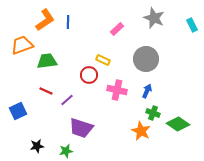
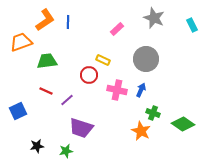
orange trapezoid: moved 1 px left, 3 px up
blue arrow: moved 6 px left, 1 px up
green diamond: moved 5 px right
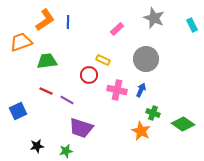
purple line: rotated 72 degrees clockwise
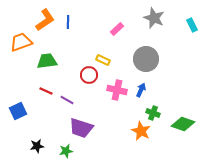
green diamond: rotated 15 degrees counterclockwise
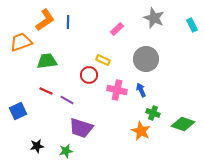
blue arrow: rotated 48 degrees counterclockwise
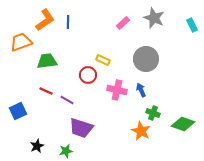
pink rectangle: moved 6 px right, 6 px up
red circle: moved 1 px left
black star: rotated 16 degrees counterclockwise
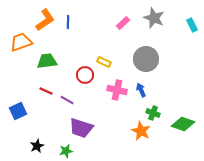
yellow rectangle: moved 1 px right, 2 px down
red circle: moved 3 px left
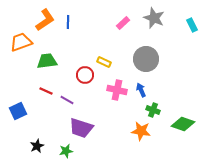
green cross: moved 3 px up
orange star: rotated 18 degrees counterclockwise
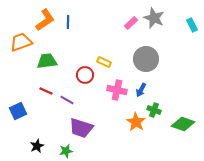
pink rectangle: moved 8 px right
blue arrow: rotated 128 degrees counterclockwise
green cross: moved 1 px right
orange star: moved 5 px left, 9 px up; rotated 24 degrees clockwise
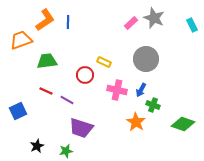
orange trapezoid: moved 2 px up
green cross: moved 1 px left, 5 px up
